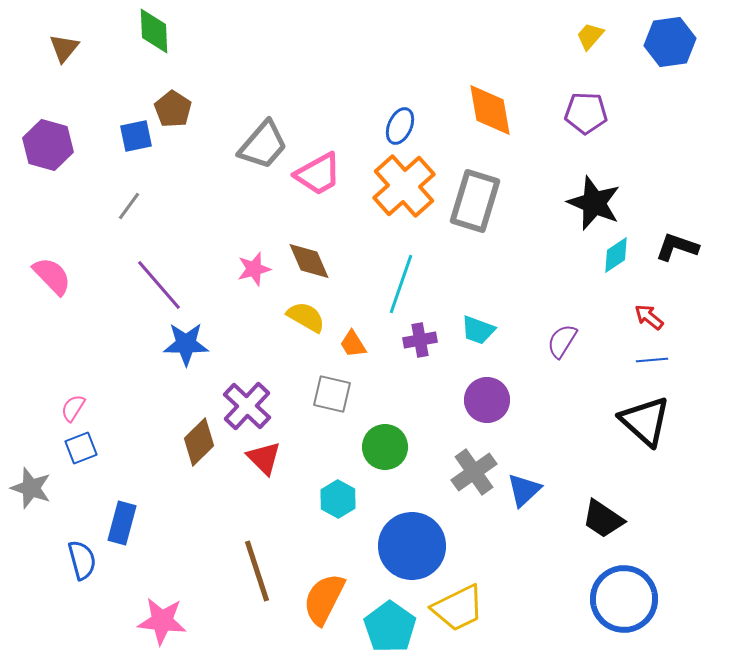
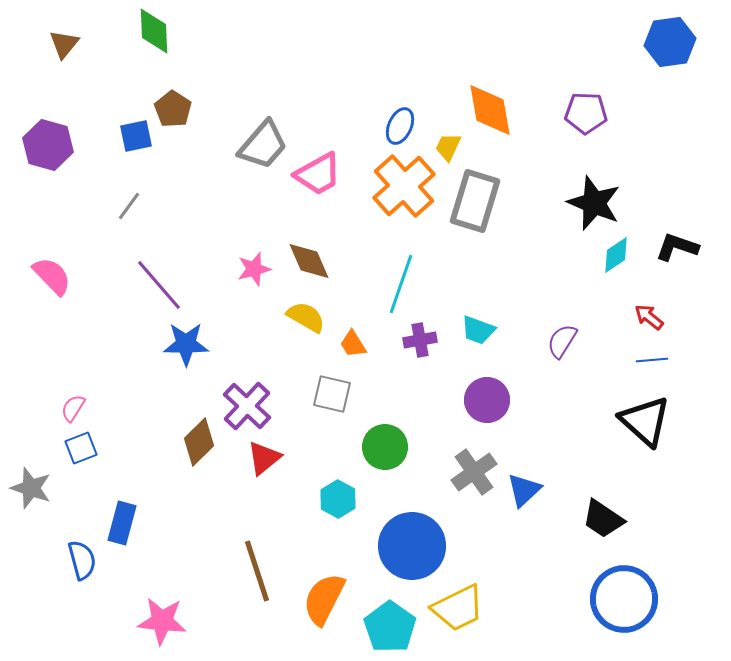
yellow trapezoid at (590, 36): moved 142 px left, 111 px down; rotated 16 degrees counterclockwise
brown triangle at (64, 48): moved 4 px up
red triangle at (264, 458): rotated 36 degrees clockwise
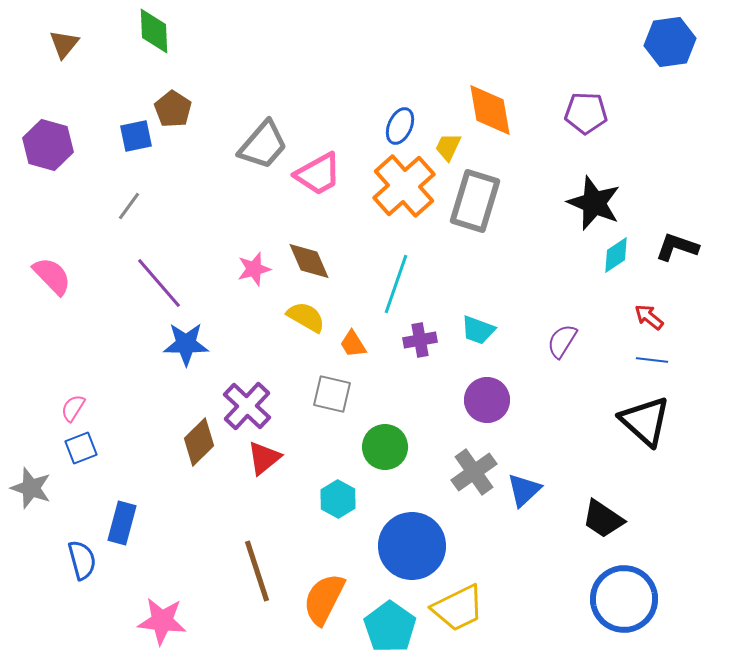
cyan line at (401, 284): moved 5 px left
purple line at (159, 285): moved 2 px up
blue line at (652, 360): rotated 12 degrees clockwise
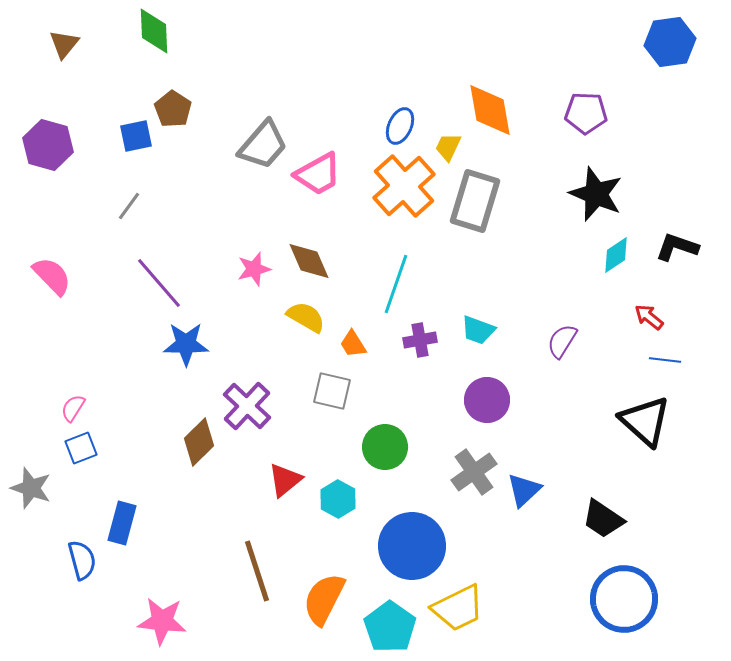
black star at (594, 203): moved 2 px right, 9 px up
blue line at (652, 360): moved 13 px right
gray square at (332, 394): moved 3 px up
red triangle at (264, 458): moved 21 px right, 22 px down
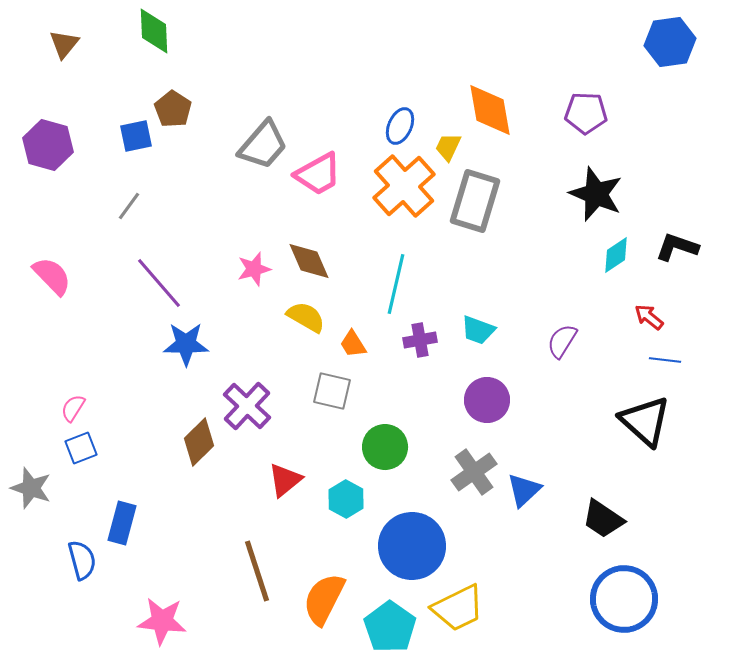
cyan line at (396, 284): rotated 6 degrees counterclockwise
cyan hexagon at (338, 499): moved 8 px right
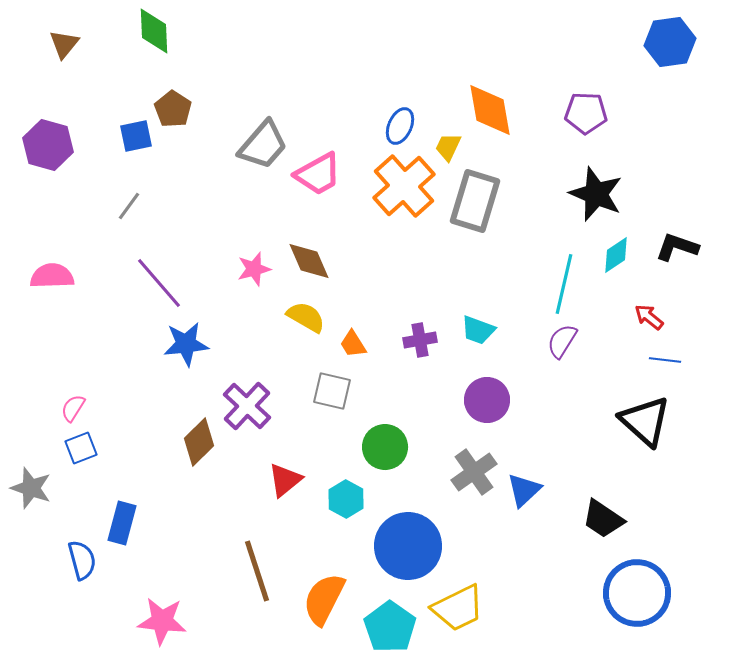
pink semicircle at (52, 276): rotated 48 degrees counterclockwise
cyan line at (396, 284): moved 168 px right
blue star at (186, 344): rotated 6 degrees counterclockwise
blue circle at (412, 546): moved 4 px left
blue circle at (624, 599): moved 13 px right, 6 px up
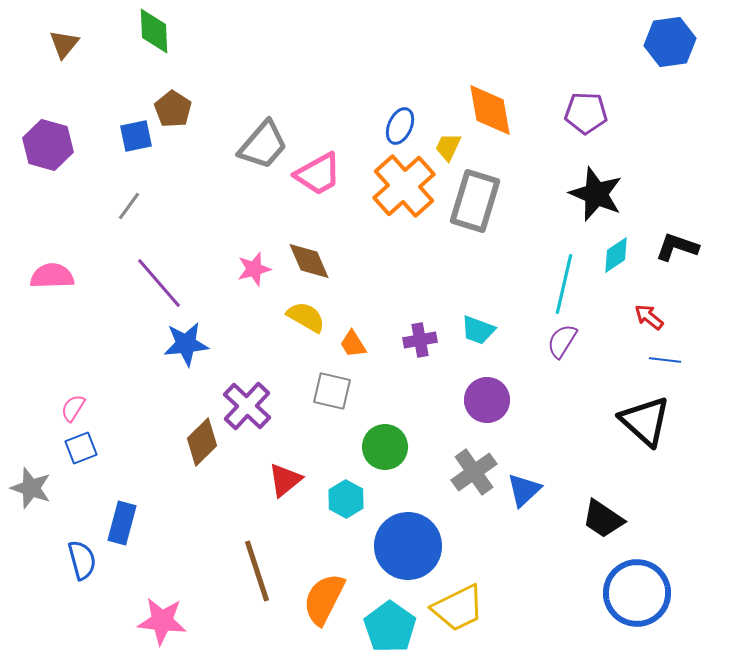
brown diamond at (199, 442): moved 3 px right
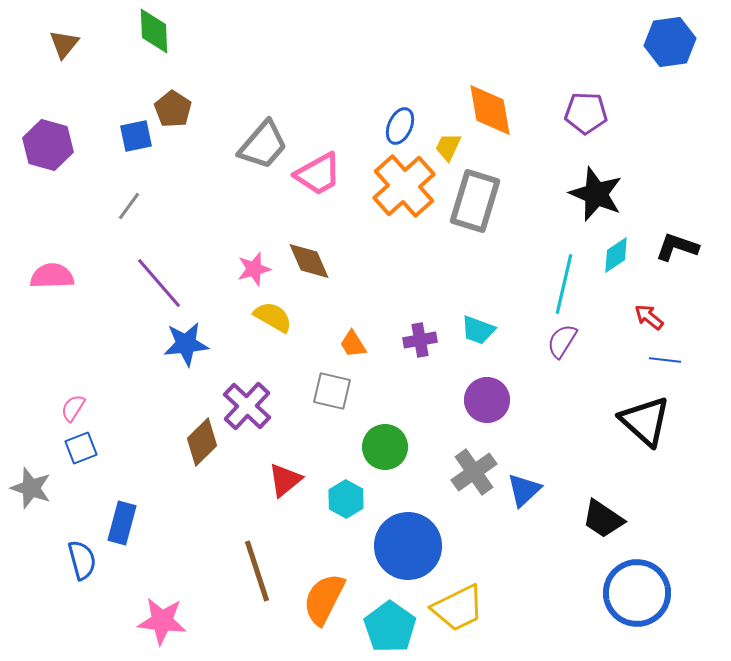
yellow semicircle at (306, 317): moved 33 px left
